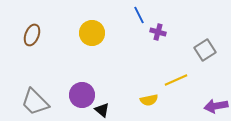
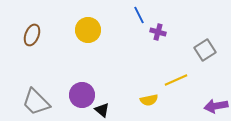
yellow circle: moved 4 px left, 3 px up
gray trapezoid: moved 1 px right
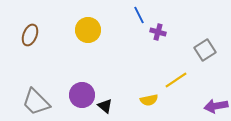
brown ellipse: moved 2 px left
yellow line: rotated 10 degrees counterclockwise
black triangle: moved 3 px right, 4 px up
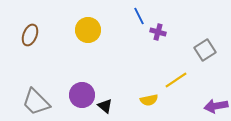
blue line: moved 1 px down
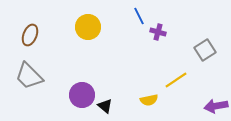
yellow circle: moved 3 px up
gray trapezoid: moved 7 px left, 26 px up
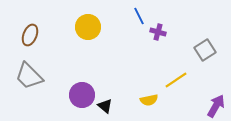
purple arrow: rotated 130 degrees clockwise
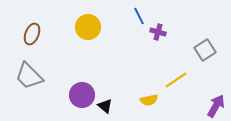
brown ellipse: moved 2 px right, 1 px up
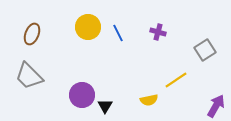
blue line: moved 21 px left, 17 px down
black triangle: rotated 21 degrees clockwise
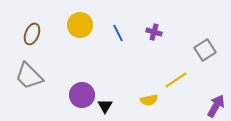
yellow circle: moved 8 px left, 2 px up
purple cross: moved 4 px left
